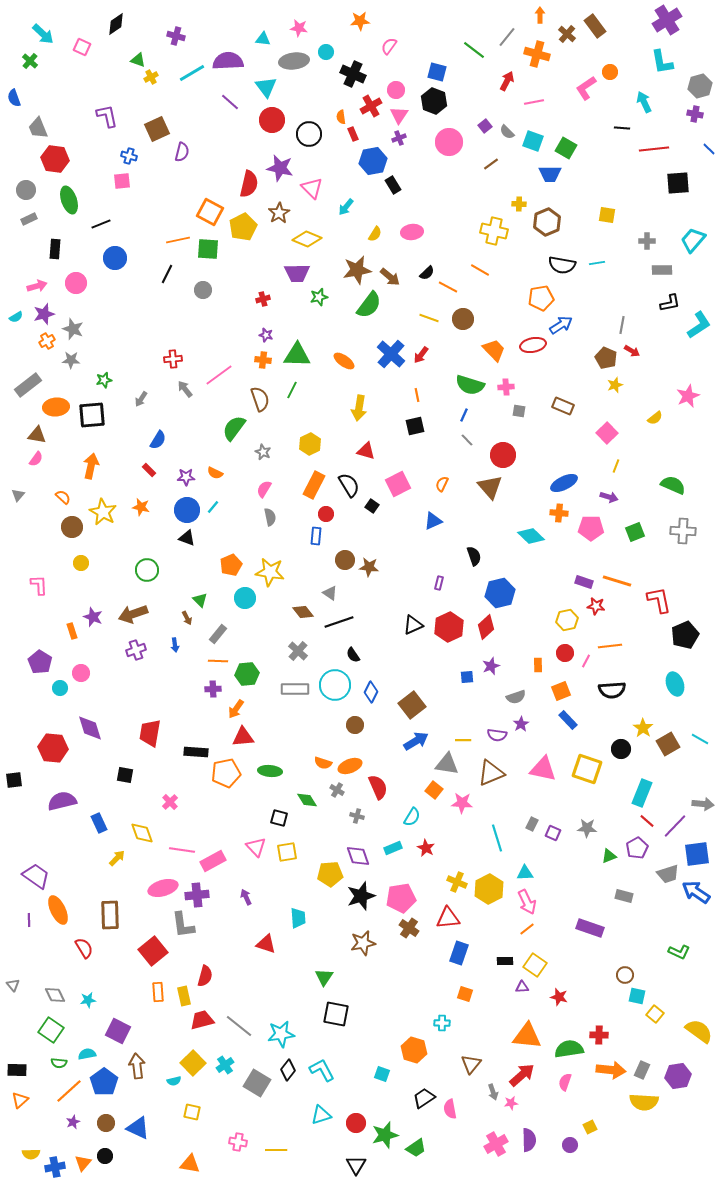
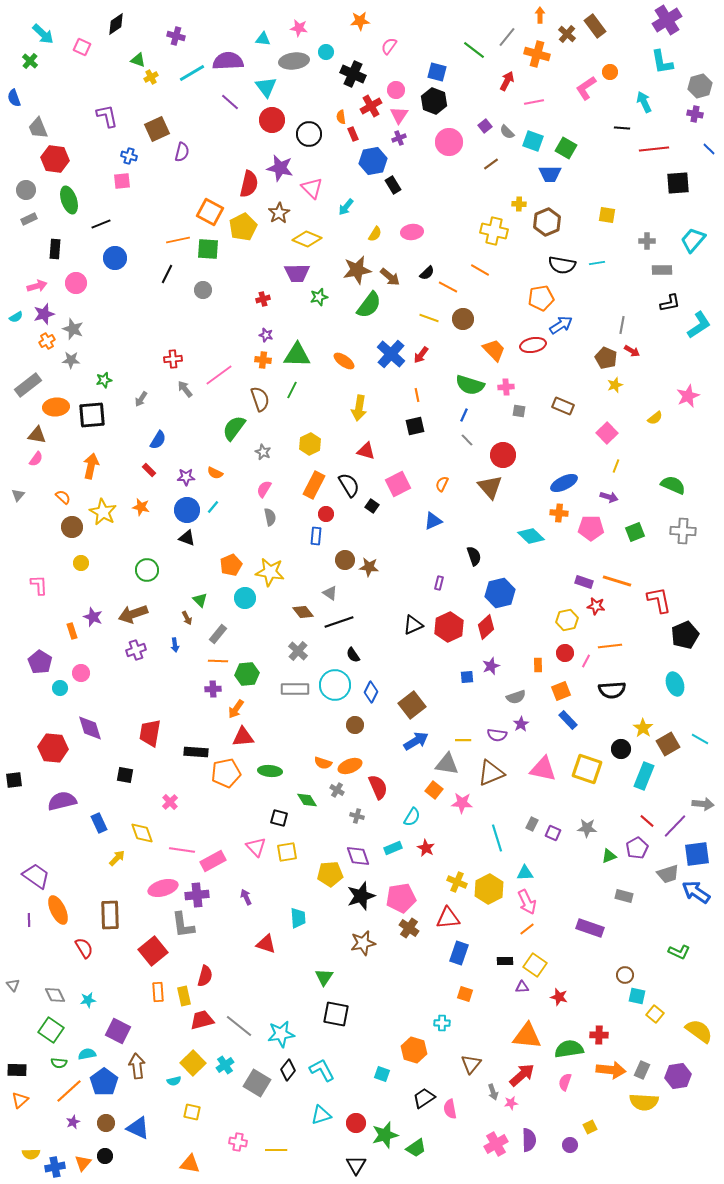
cyan rectangle at (642, 793): moved 2 px right, 17 px up
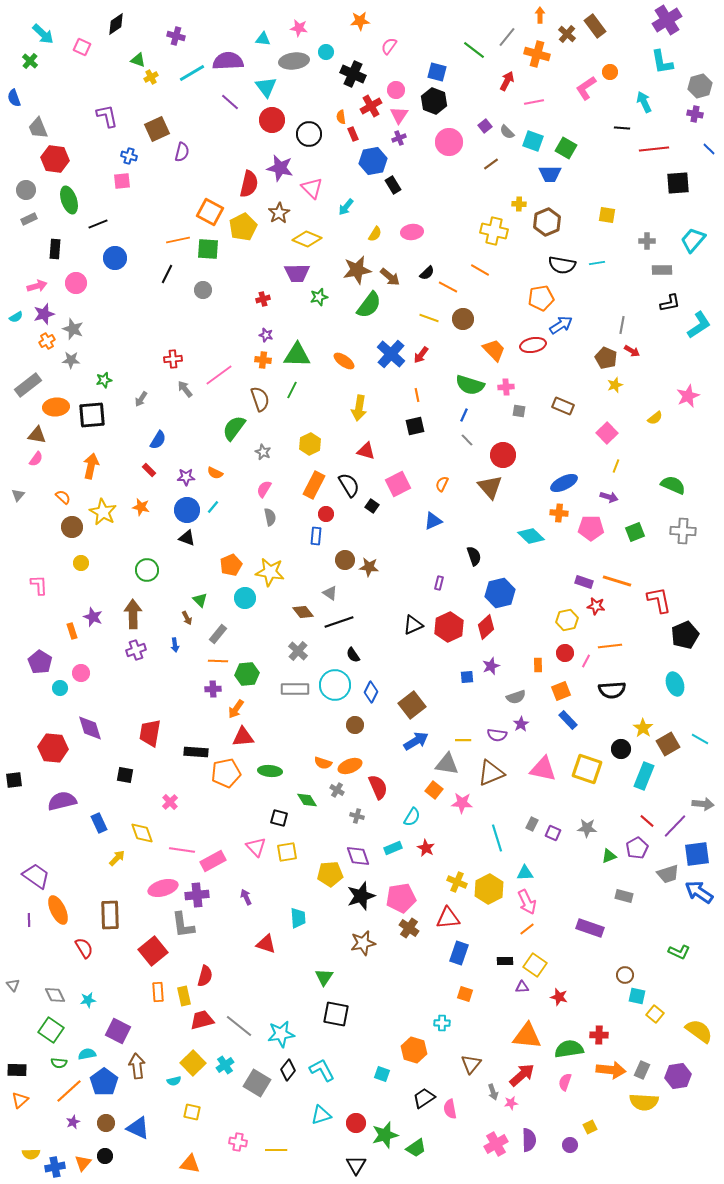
black line at (101, 224): moved 3 px left
brown arrow at (133, 614): rotated 108 degrees clockwise
blue arrow at (696, 892): moved 3 px right
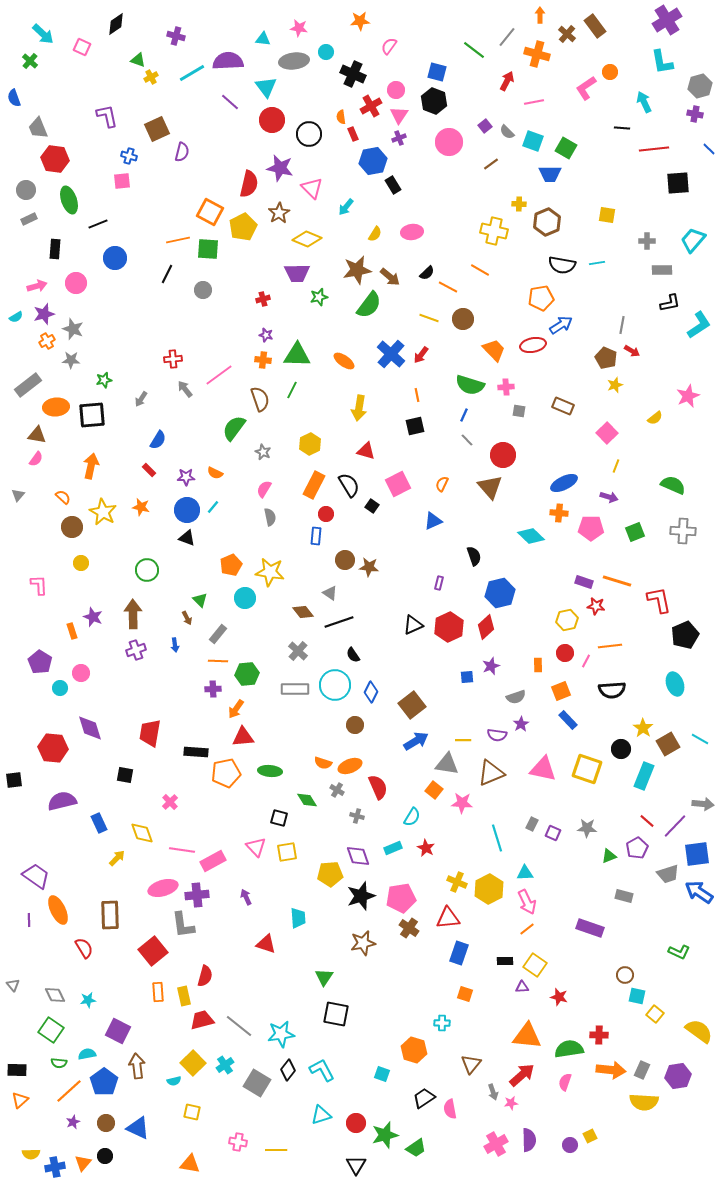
yellow square at (590, 1127): moved 9 px down
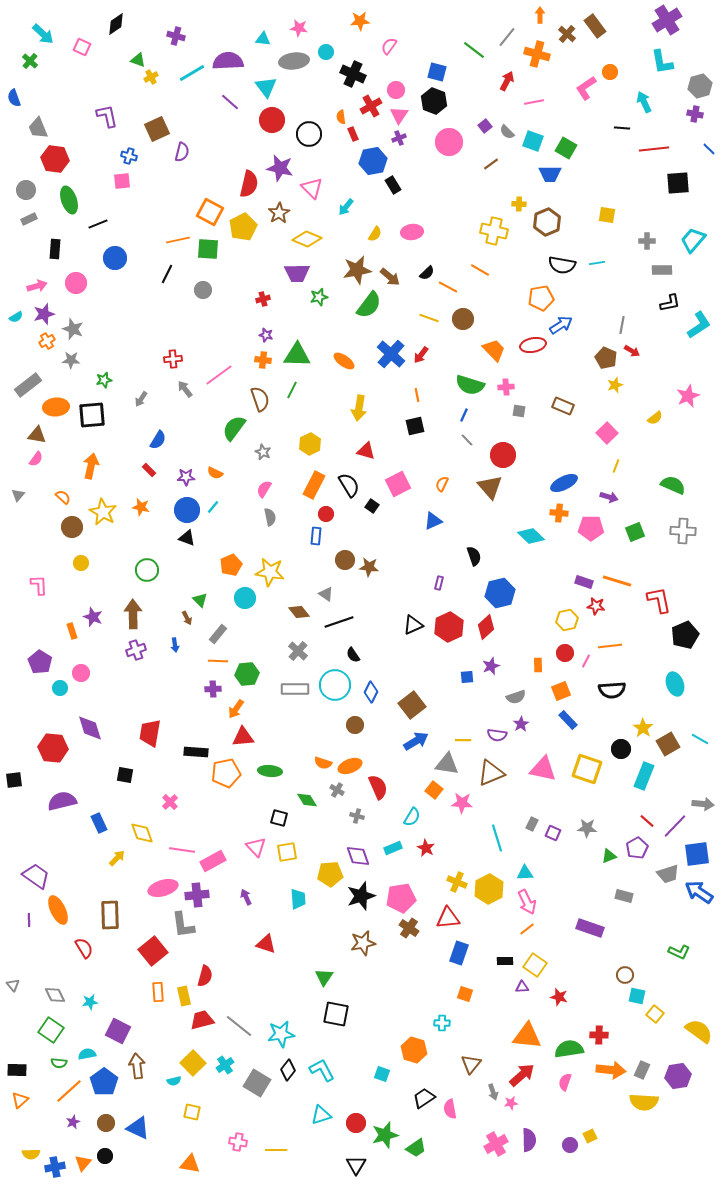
gray triangle at (330, 593): moved 4 px left, 1 px down
brown diamond at (303, 612): moved 4 px left
cyan trapezoid at (298, 918): moved 19 px up
cyan star at (88, 1000): moved 2 px right, 2 px down
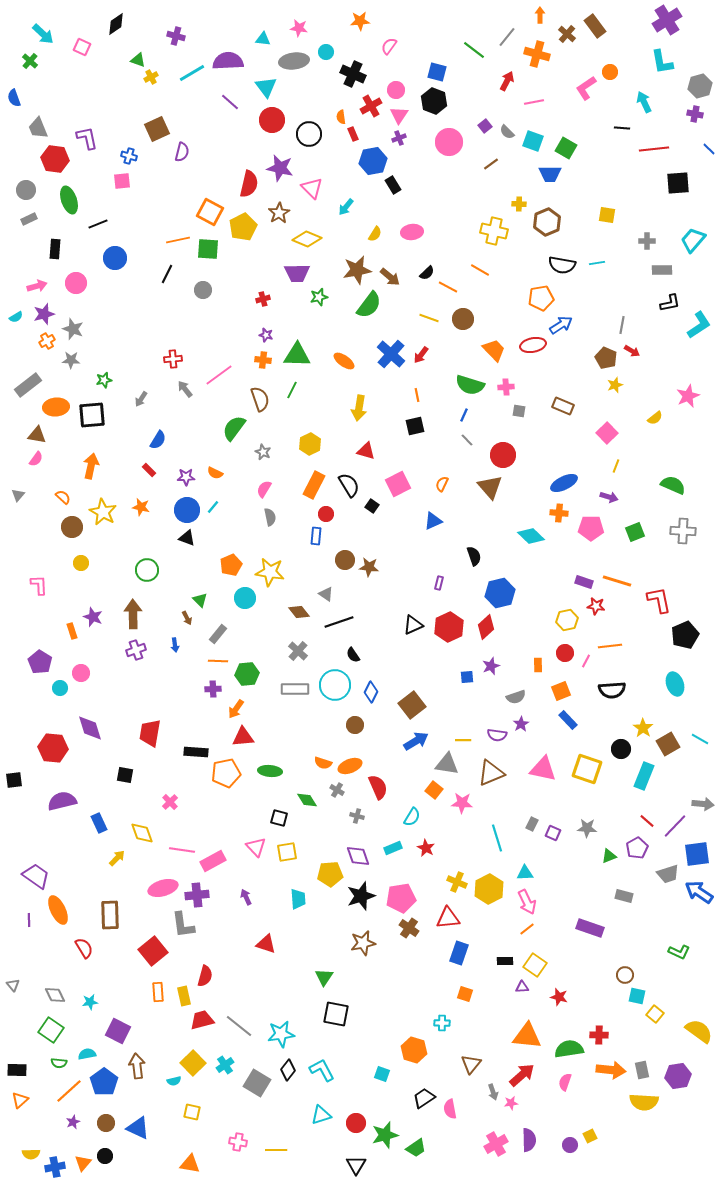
purple L-shape at (107, 116): moved 20 px left, 22 px down
gray rectangle at (642, 1070): rotated 36 degrees counterclockwise
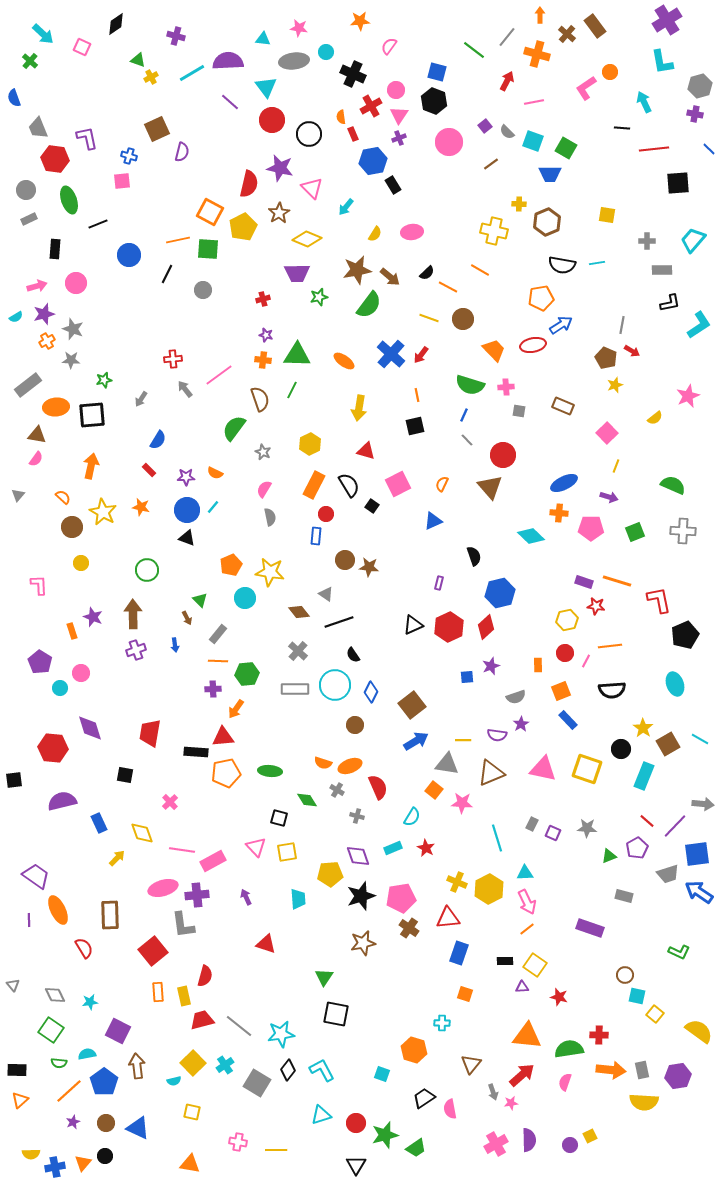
blue circle at (115, 258): moved 14 px right, 3 px up
red triangle at (243, 737): moved 20 px left
